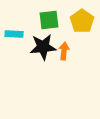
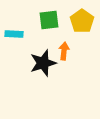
black star: moved 16 px down; rotated 12 degrees counterclockwise
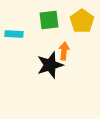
black star: moved 7 px right, 2 px down
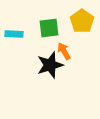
green square: moved 8 px down
orange arrow: rotated 36 degrees counterclockwise
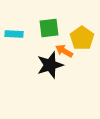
yellow pentagon: moved 17 px down
orange arrow: rotated 30 degrees counterclockwise
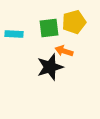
yellow pentagon: moved 8 px left, 16 px up; rotated 20 degrees clockwise
orange arrow: rotated 12 degrees counterclockwise
black star: moved 2 px down
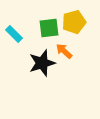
cyan rectangle: rotated 42 degrees clockwise
orange arrow: rotated 24 degrees clockwise
black star: moved 8 px left, 4 px up
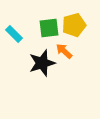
yellow pentagon: moved 3 px down
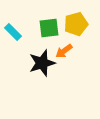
yellow pentagon: moved 2 px right, 1 px up
cyan rectangle: moved 1 px left, 2 px up
orange arrow: rotated 78 degrees counterclockwise
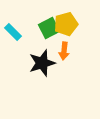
yellow pentagon: moved 10 px left
green square: rotated 20 degrees counterclockwise
orange arrow: rotated 48 degrees counterclockwise
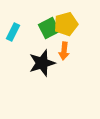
cyan rectangle: rotated 72 degrees clockwise
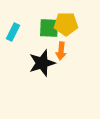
yellow pentagon: rotated 15 degrees clockwise
green square: rotated 30 degrees clockwise
orange arrow: moved 3 px left
